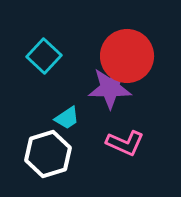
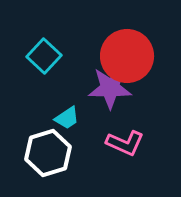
white hexagon: moved 1 px up
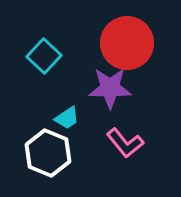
red circle: moved 13 px up
pink L-shape: rotated 27 degrees clockwise
white hexagon: rotated 21 degrees counterclockwise
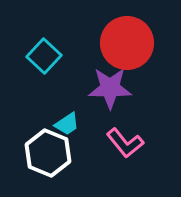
cyan trapezoid: moved 6 px down
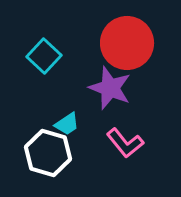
purple star: rotated 21 degrees clockwise
white hexagon: rotated 6 degrees counterclockwise
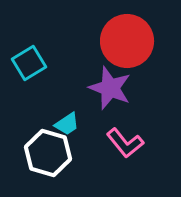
red circle: moved 2 px up
cyan square: moved 15 px left, 7 px down; rotated 16 degrees clockwise
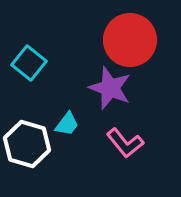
red circle: moved 3 px right, 1 px up
cyan square: rotated 20 degrees counterclockwise
cyan trapezoid: rotated 20 degrees counterclockwise
white hexagon: moved 21 px left, 9 px up
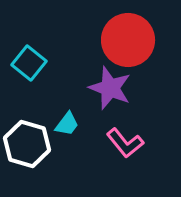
red circle: moved 2 px left
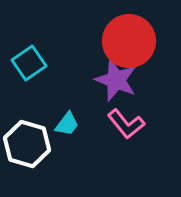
red circle: moved 1 px right, 1 px down
cyan square: rotated 16 degrees clockwise
purple star: moved 6 px right, 8 px up
pink L-shape: moved 1 px right, 19 px up
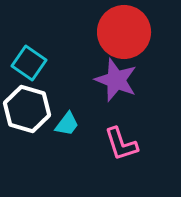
red circle: moved 5 px left, 9 px up
cyan square: rotated 20 degrees counterclockwise
pink L-shape: moved 5 px left, 20 px down; rotated 21 degrees clockwise
white hexagon: moved 35 px up
